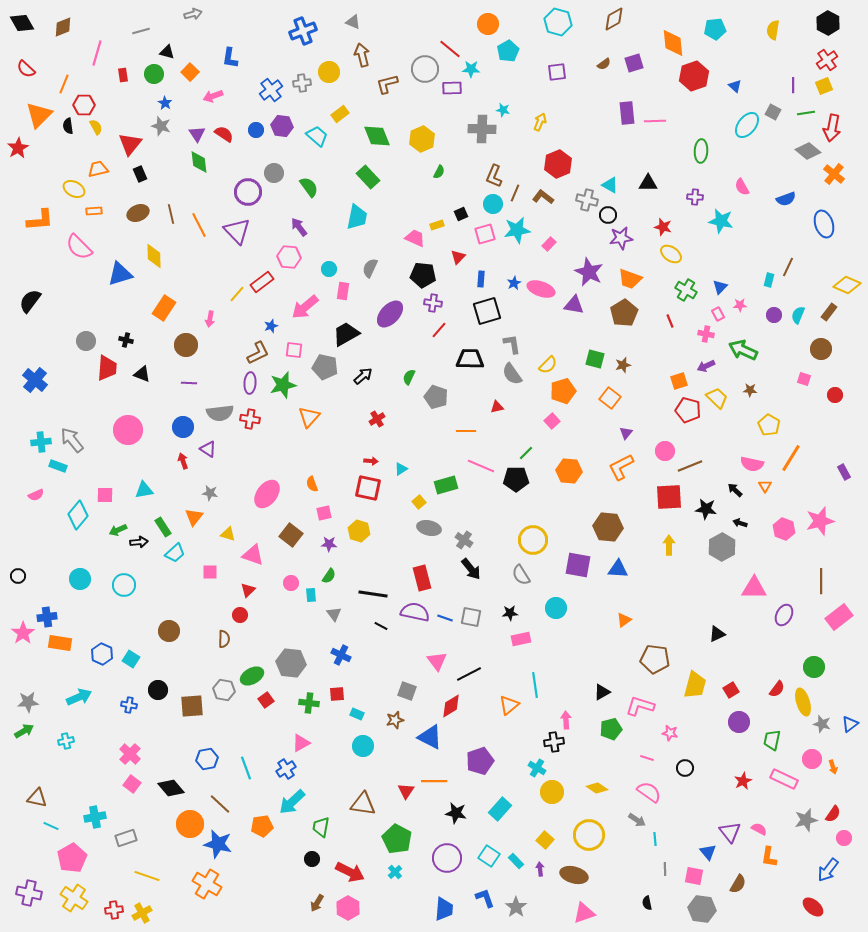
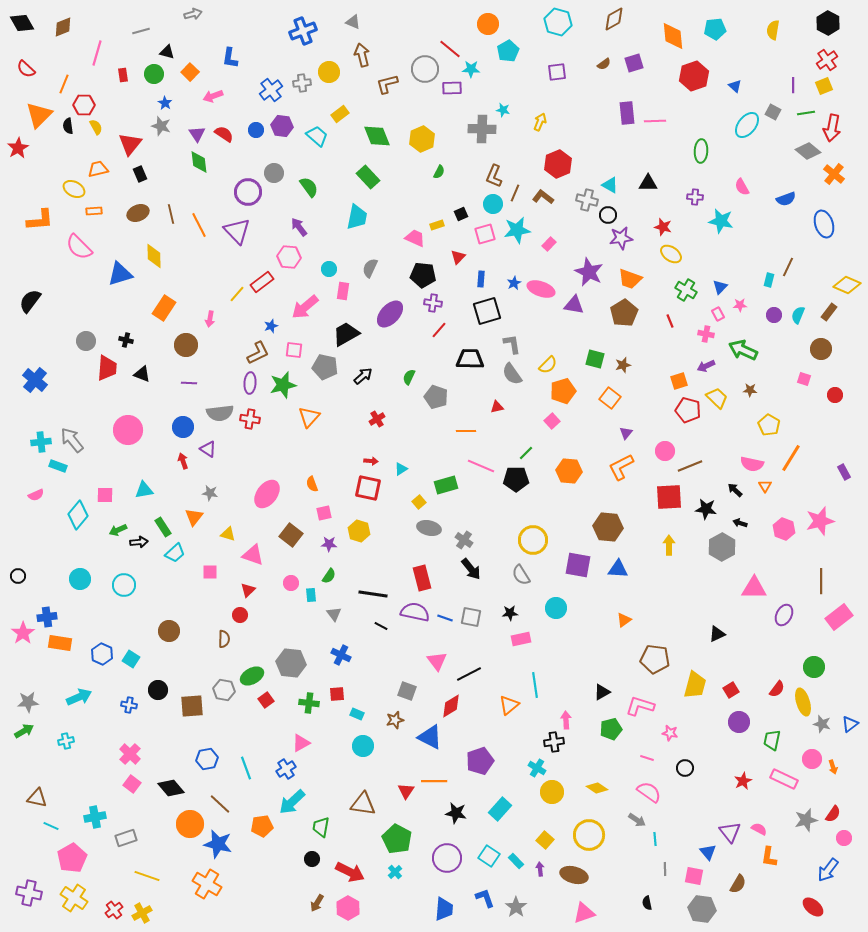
orange diamond at (673, 43): moved 7 px up
red cross at (114, 910): rotated 30 degrees counterclockwise
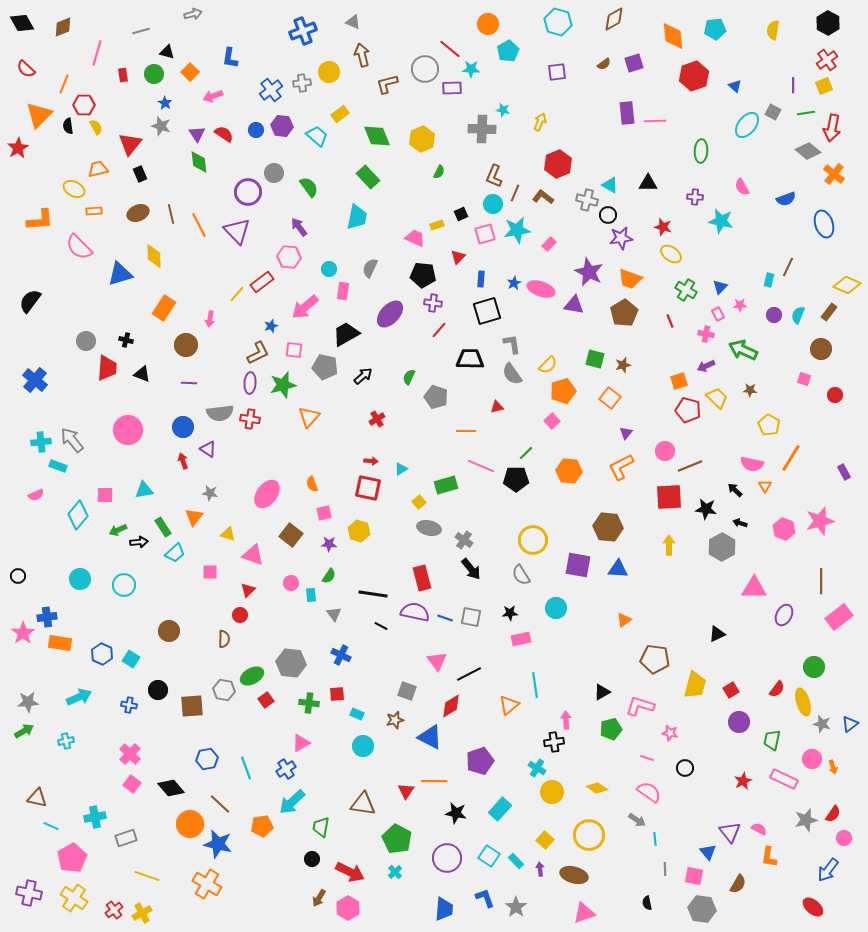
brown arrow at (317, 903): moved 2 px right, 5 px up
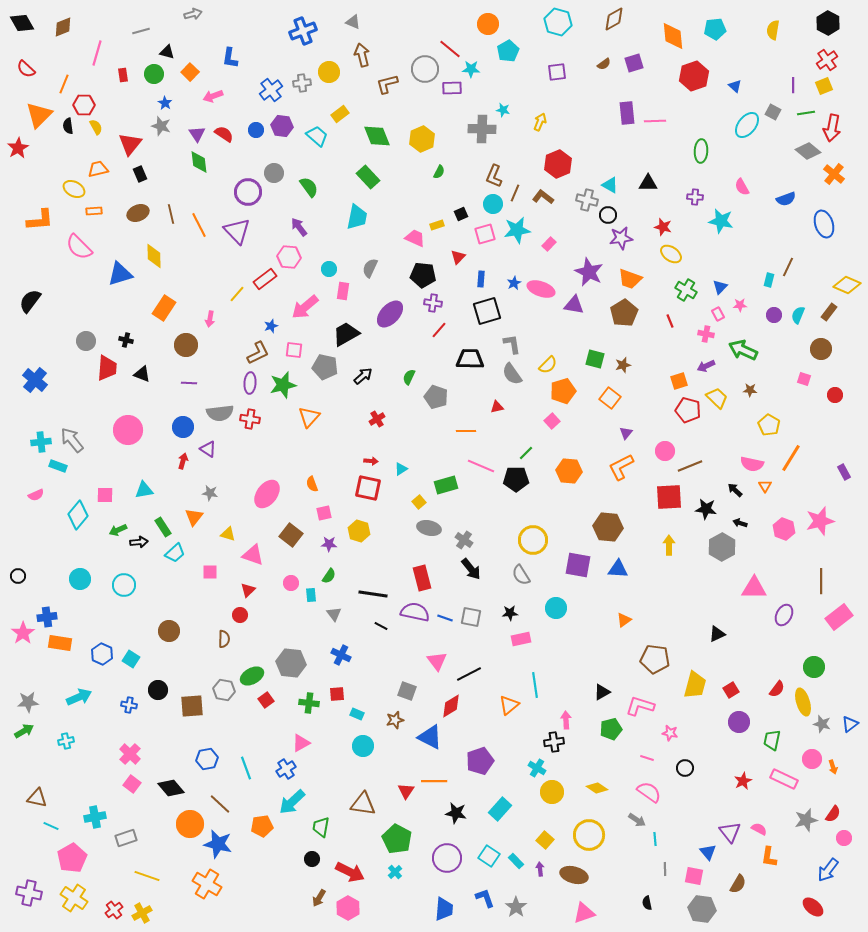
red rectangle at (262, 282): moved 3 px right, 3 px up
red arrow at (183, 461): rotated 35 degrees clockwise
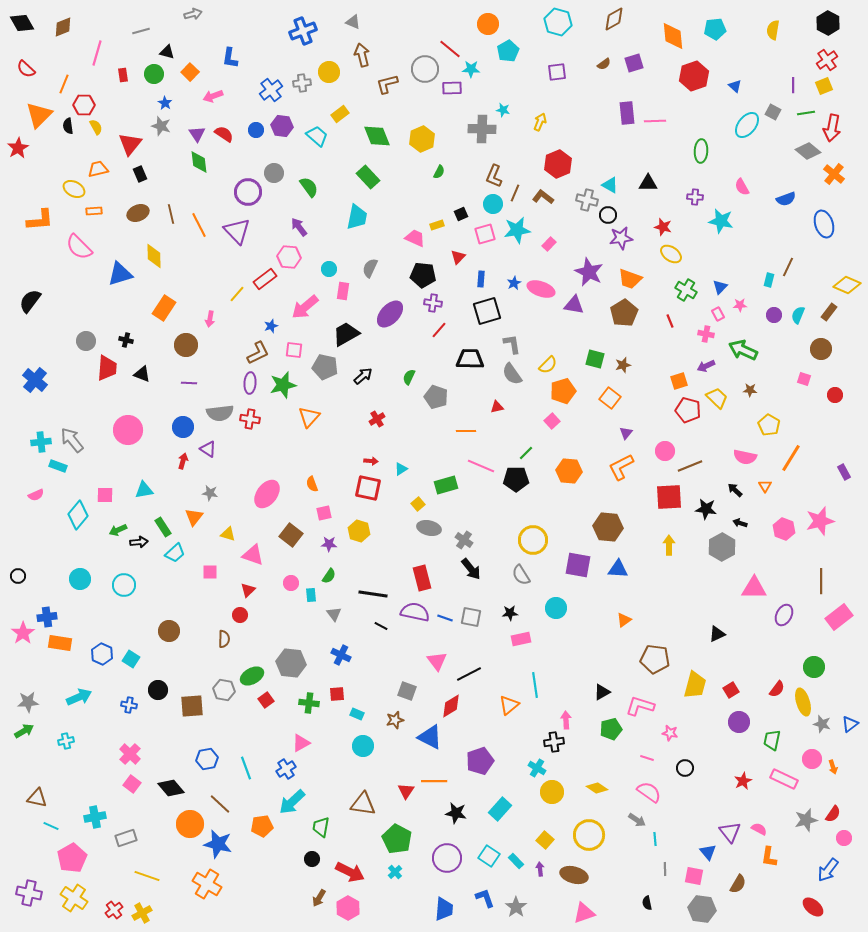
pink semicircle at (752, 464): moved 7 px left, 7 px up
yellow square at (419, 502): moved 1 px left, 2 px down
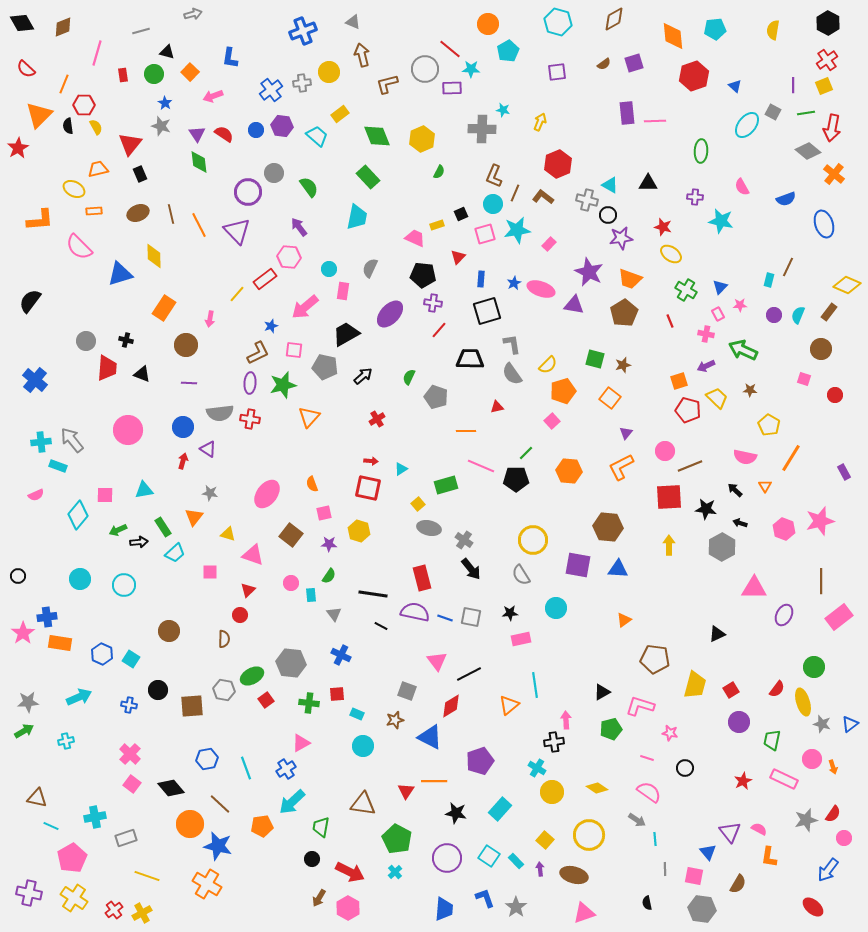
blue star at (218, 844): moved 2 px down
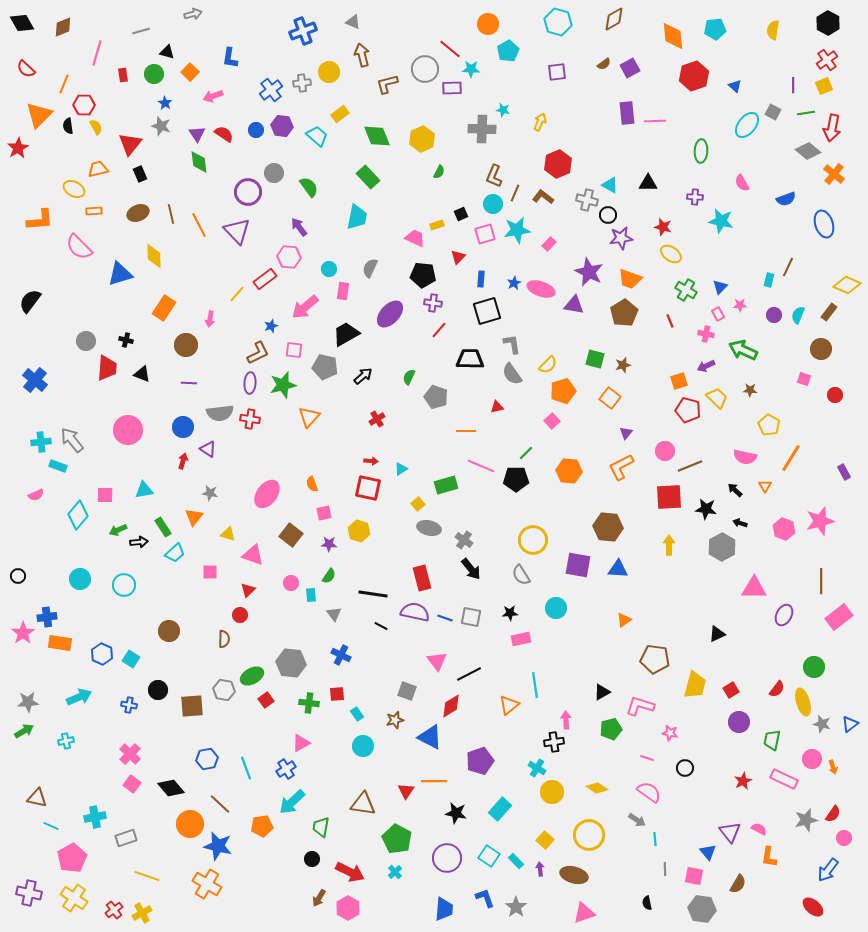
purple square at (634, 63): moved 4 px left, 5 px down; rotated 12 degrees counterclockwise
pink semicircle at (742, 187): moved 4 px up
cyan rectangle at (357, 714): rotated 32 degrees clockwise
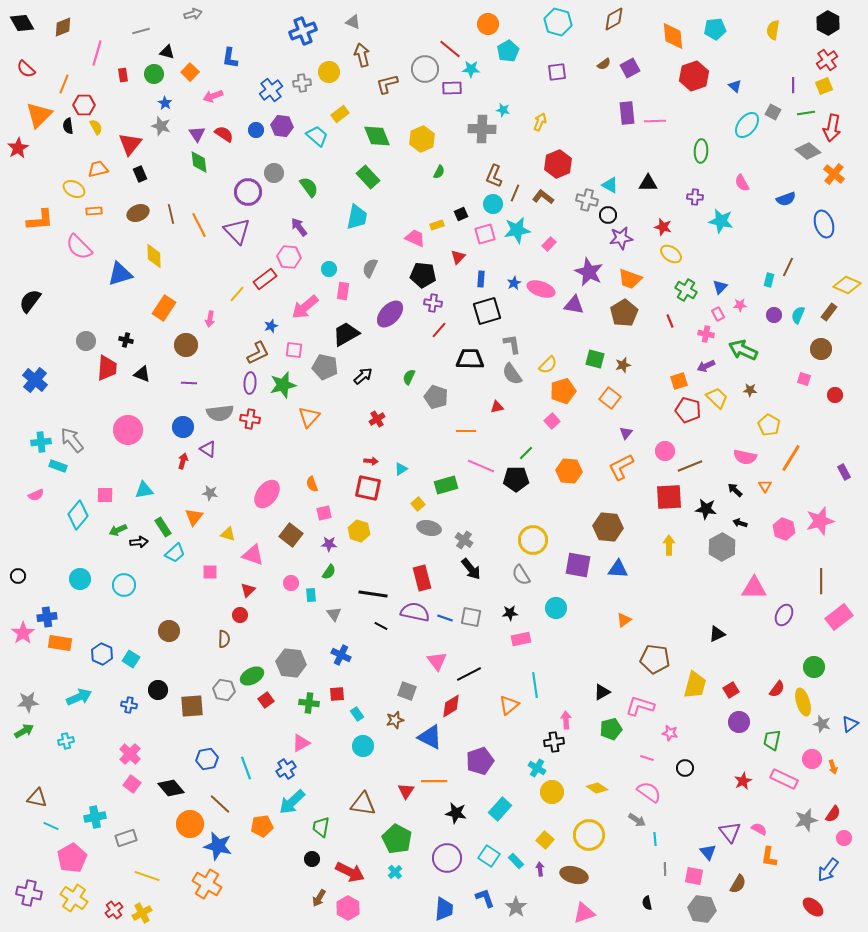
green semicircle at (329, 576): moved 4 px up
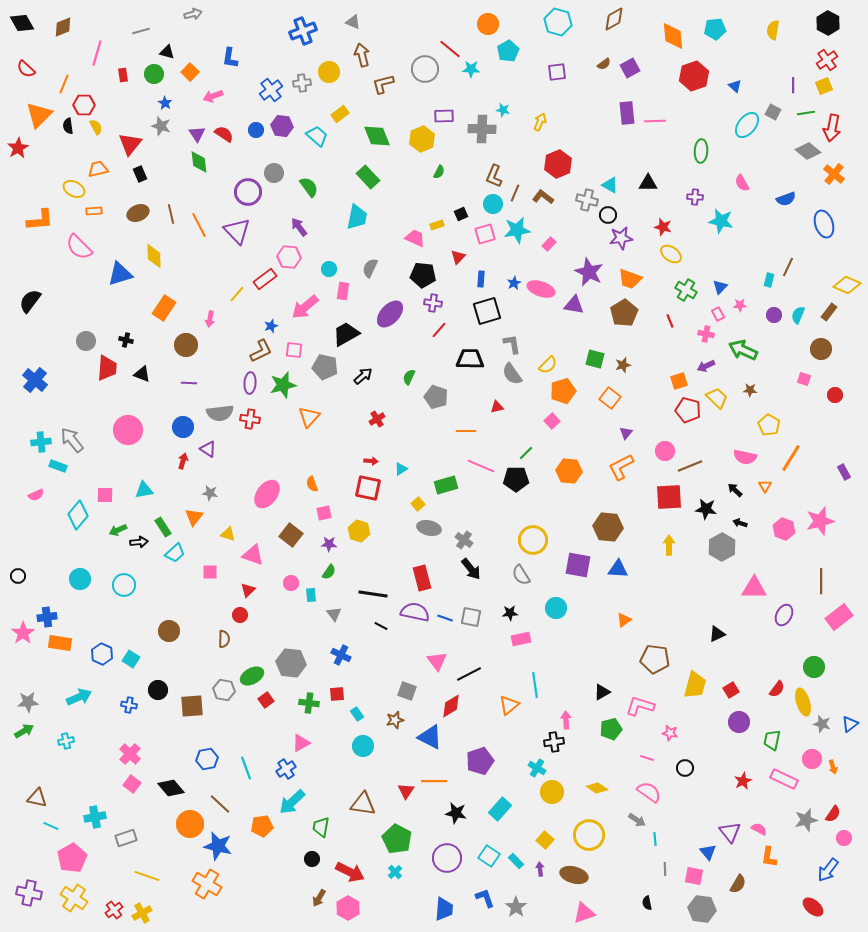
brown L-shape at (387, 84): moved 4 px left
purple rectangle at (452, 88): moved 8 px left, 28 px down
brown L-shape at (258, 353): moved 3 px right, 2 px up
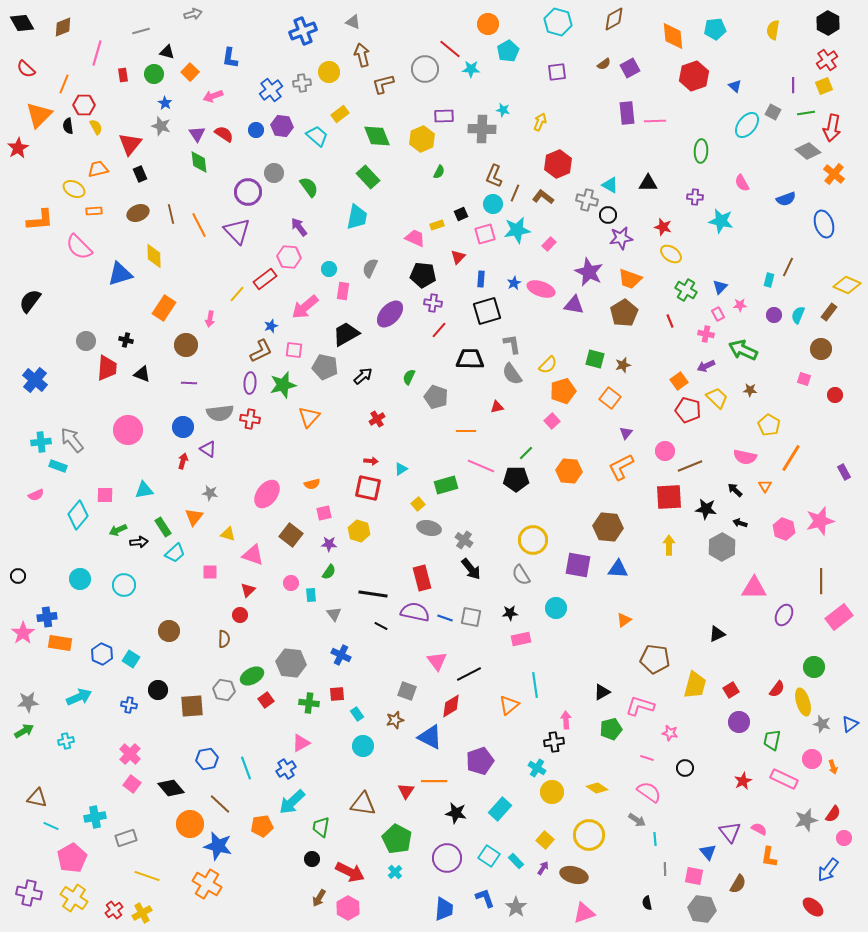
orange square at (679, 381): rotated 18 degrees counterclockwise
orange semicircle at (312, 484): rotated 84 degrees counterclockwise
purple arrow at (540, 869): moved 3 px right, 1 px up; rotated 40 degrees clockwise
